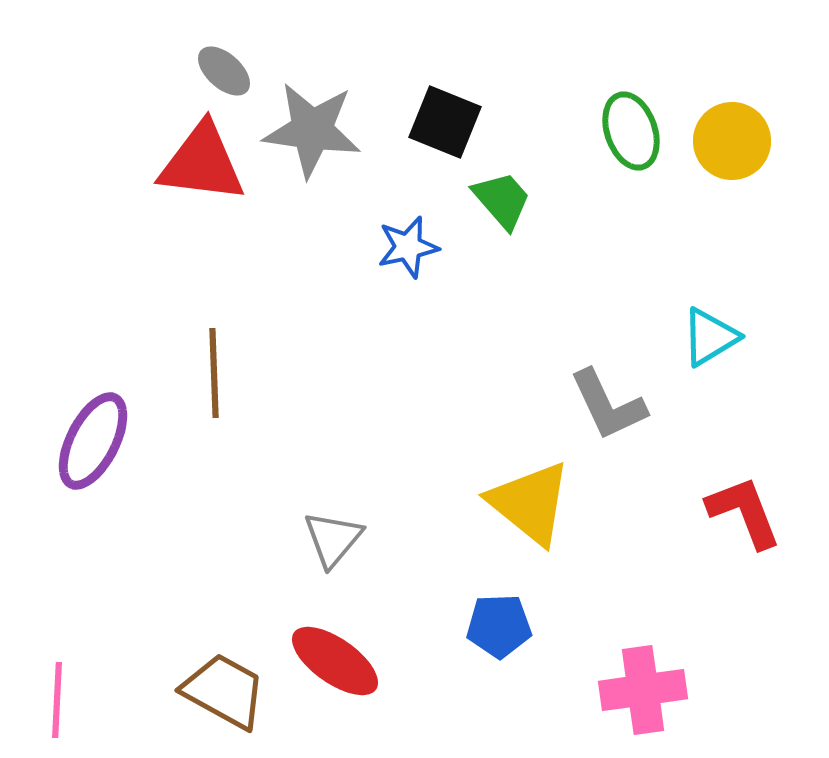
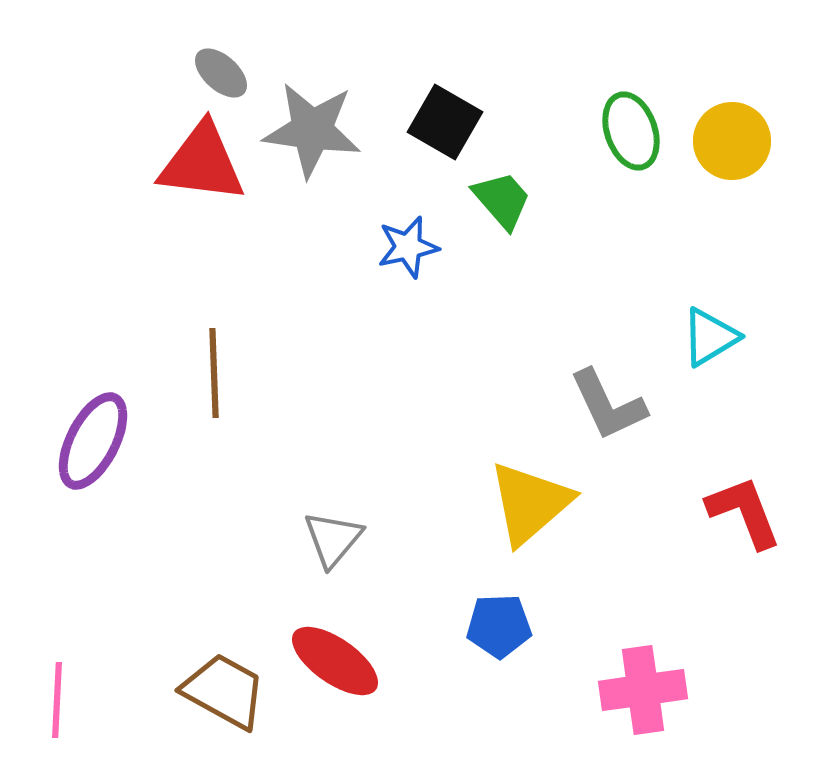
gray ellipse: moved 3 px left, 2 px down
black square: rotated 8 degrees clockwise
yellow triangle: rotated 40 degrees clockwise
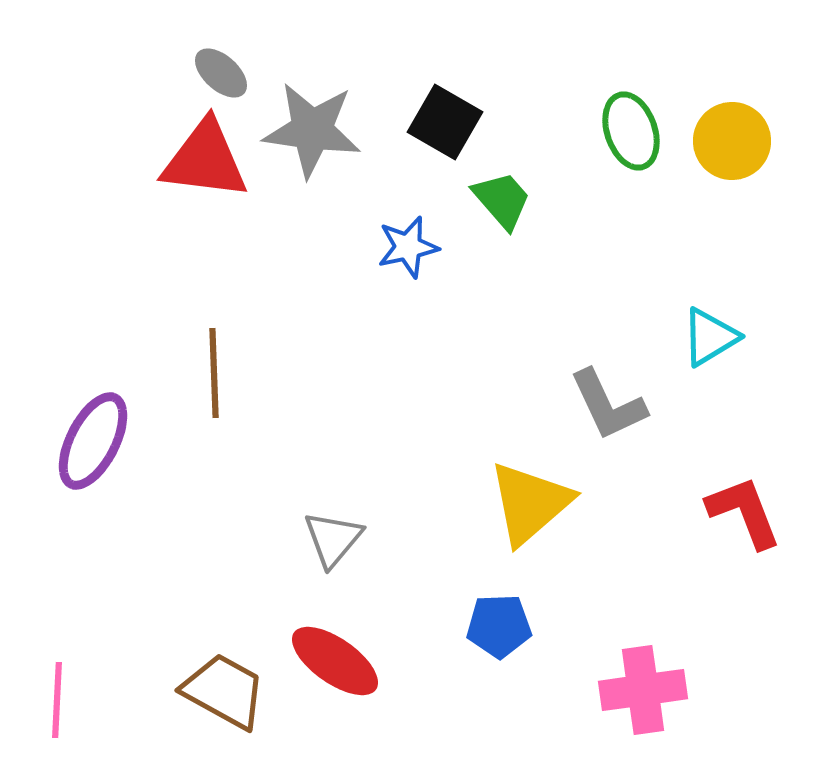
red triangle: moved 3 px right, 3 px up
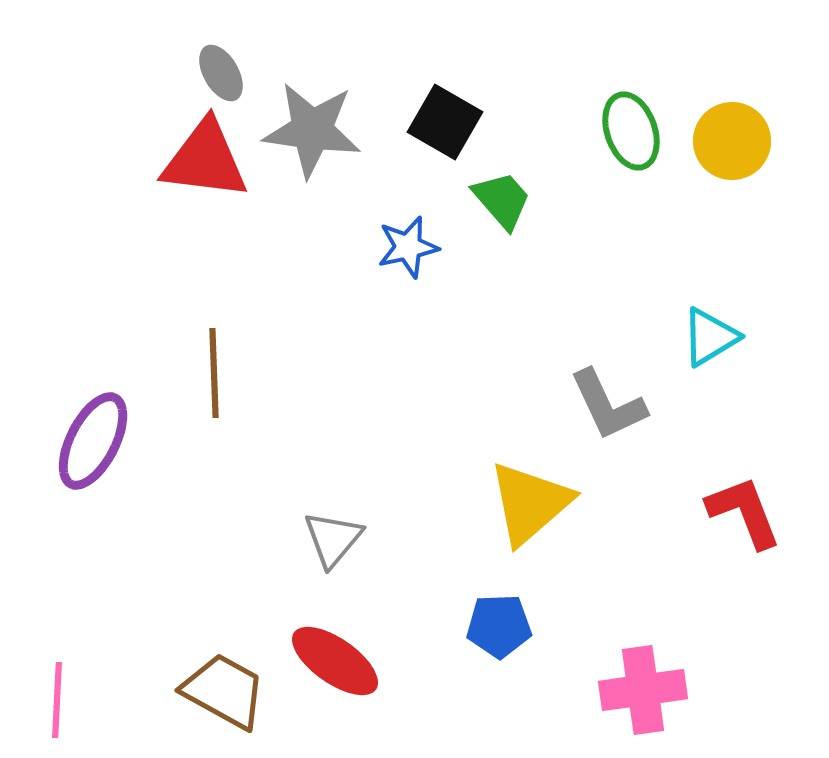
gray ellipse: rotated 18 degrees clockwise
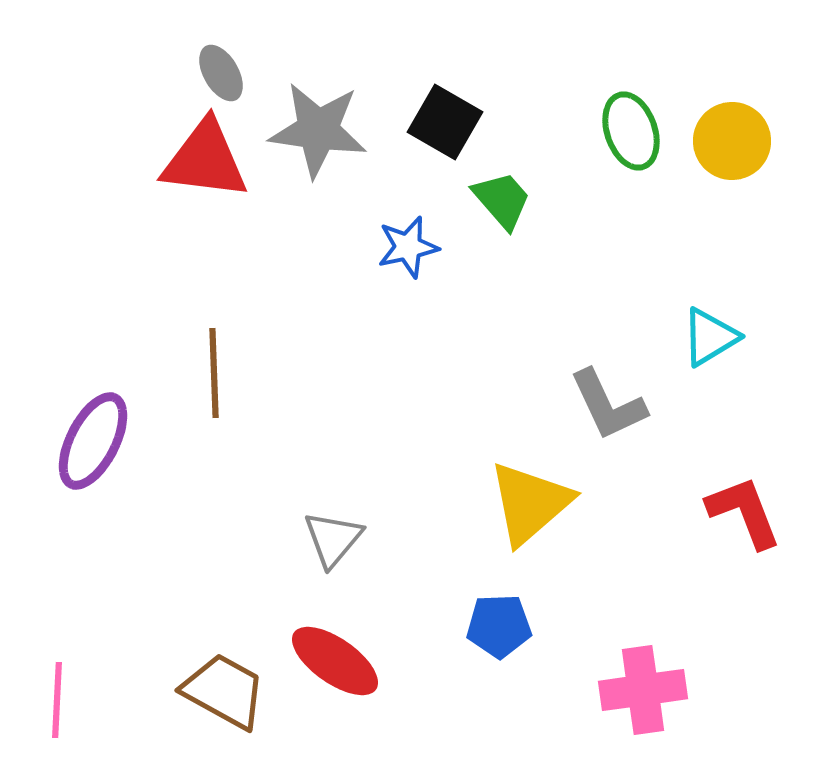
gray star: moved 6 px right
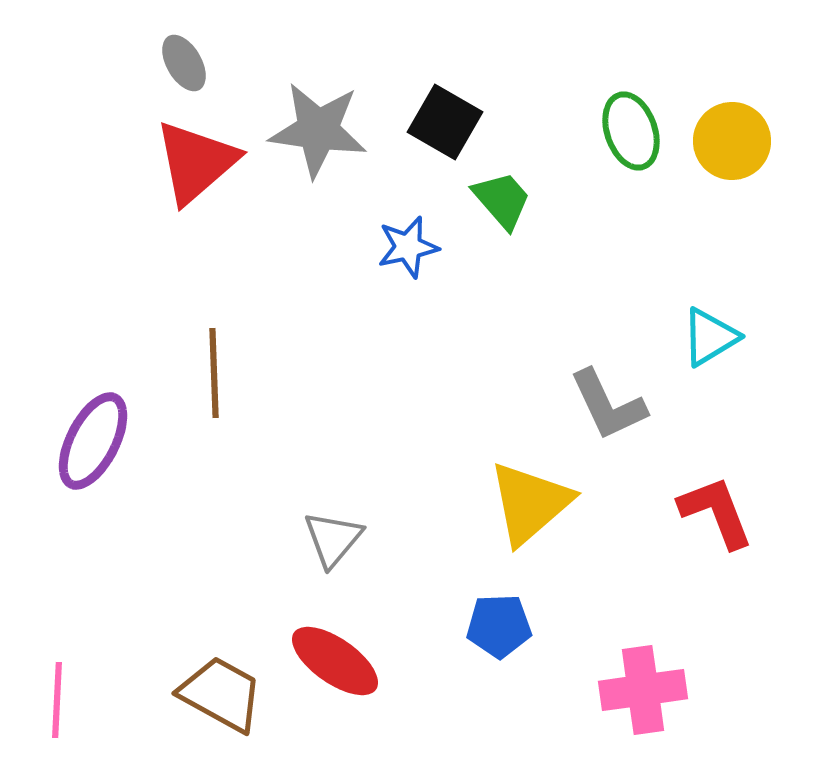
gray ellipse: moved 37 px left, 10 px up
red triangle: moved 9 px left, 2 px down; rotated 48 degrees counterclockwise
red L-shape: moved 28 px left
brown trapezoid: moved 3 px left, 3 px down
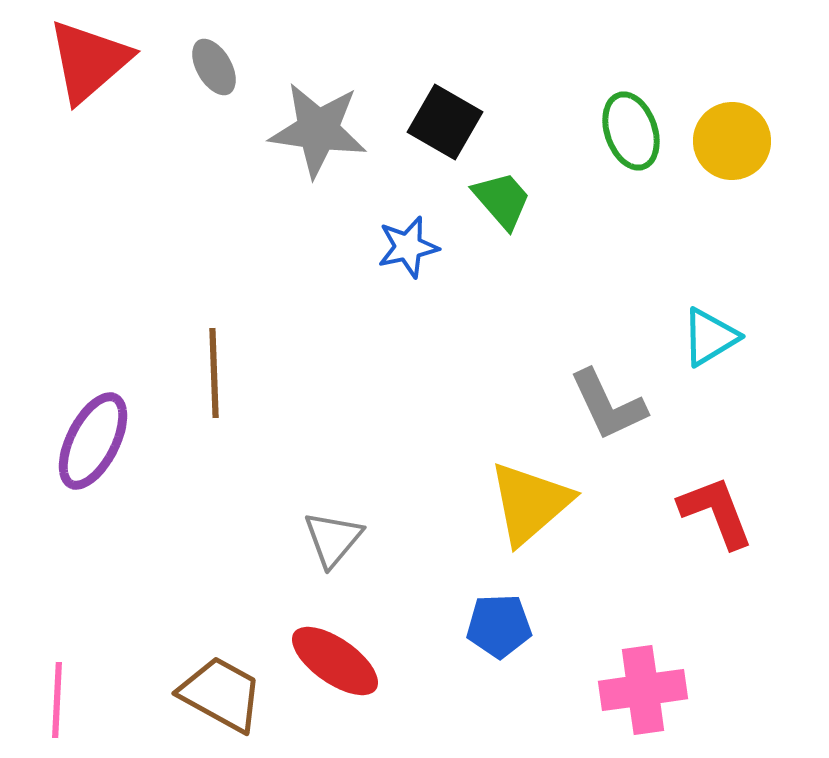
gray ellipse: moved 30 px right, 4 px down
red triangle: moved 107 px left, 101 px up
